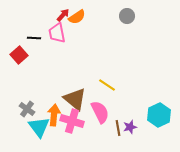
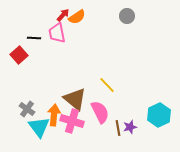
yellow line: rotated 12 degrees clockwise
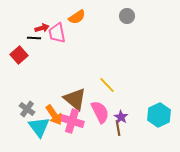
red arrow: moved 21 px left, 13 px down; rotated 32 degrees clockwise
orange arrow: rotated 140 degrees clockwise
purple star: moved 9 px left, 10 px up; rotated 24 degrees counterclockwise
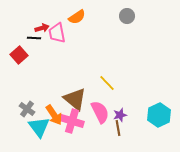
yellow line: moved 2 px up
purple star: moved 1 px left, 2 px up; rotated 24 degrees clockwise
